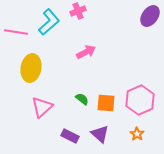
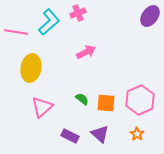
pink cross: moved 2 px down
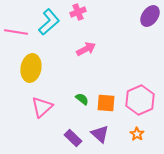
pink cross: moved 1 px up
pink arrow: moved 3 px up
purple rectangle: moved 3 px right, 2 px down; rotated 18 degrees clockwise
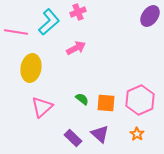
pink arrow: moved 10 px left, 1 px up
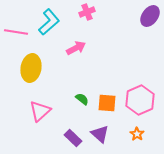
pink cross: moved 9 px right
orange square: moved 1 px right
pink triangle: moved 2 px left, 4 px down
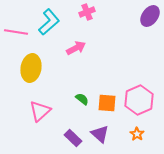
pink hexagon: moved 1 px left
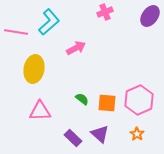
pink cross: moved 18 px right
yellow ellipse: moved 3 px right, 1 px down
pink triangle: rotated 40 degrees clockwise
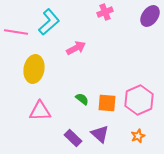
orange star: moved 1 px right, 2 px down; rotated 16 degrees clockwise
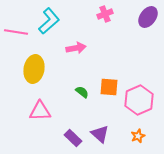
pink cross: moved 2 px down
purple ellipse: moved 2 px left, 1 px down
cyan L-shape: moved 1 px up
pink arrow: rotated 18 degrees clockwise
green semicircle: moved 7 px up
orange square: moved 2 px right, 16 px up
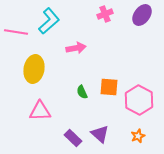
purple ellipse: moved 6 px left, 2 px up
green semicircle: rotated 152 degrees counterclockwise
pink hexagon: rotated 8 degrees counterclockwise
